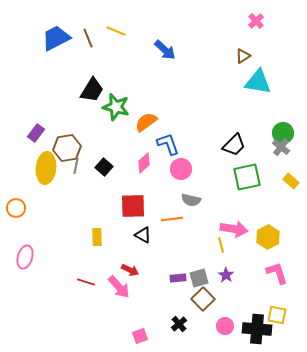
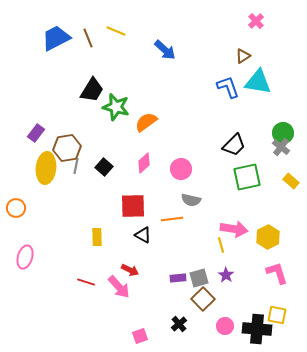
blue L-shape at (168, 144): moved 60 px right, 57 px up
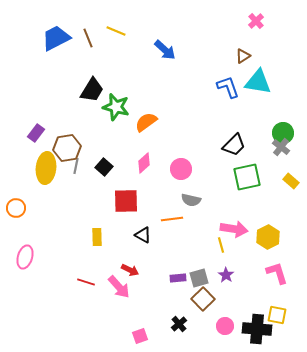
red square at (133, 206): moved 7 px left, 5 px up
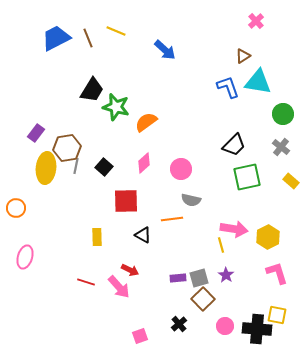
green circle at (283, 133): moved 19 px up
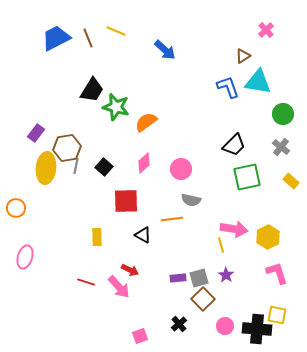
pink cross at (256, 21): moved 10 px right, 9 px down
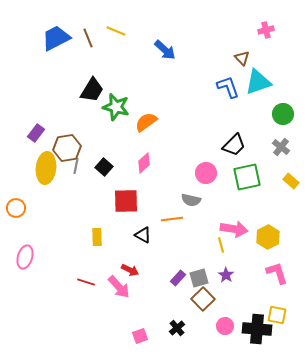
pink cross at (266, 30): rotated 28 degrees clockwise
brown triangle at (243, 56): moved 1 px left, 2 px down; rotated 42 degrees counterclockwise
cyan triangle at (258, 82): rotated 28 degrees counterclockwise
pink circle at (181, 169): moved 25 px right, 4 px down
purple rectangle at (178, 278): rotated 42 degrees counterclockwise
black cross at (179, 324): moved 2 px left, 4 px down
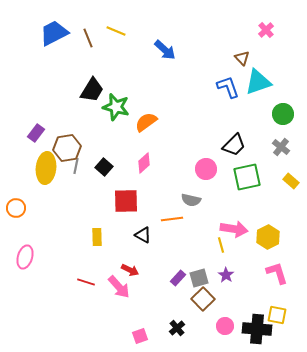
pink cross at (266, 30): rotated 28 degrees counterclockwise
blue trapezoid at (56, 38): moved 2 px left, 5 px up
pink circle at (206, 173): moved 4 px up
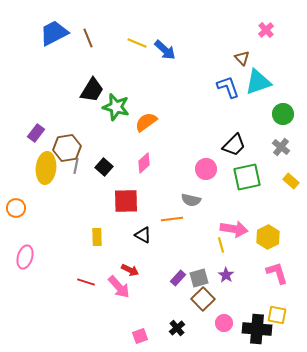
yellow line at (116, 31): moved 21 px right, 12 px down
pink circle at (225, 326): moved 1 px left, 3 px up
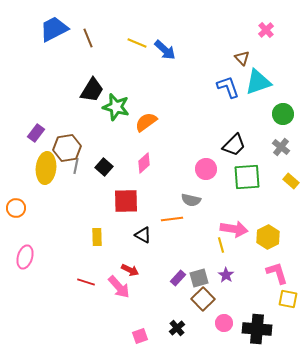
blue trapezoid at (54, 33): moved 4 px up
green square at (247, 177): rotated 8 degrees clockwise
yellow square at (277, 315): moved 11 px right, 16 px up
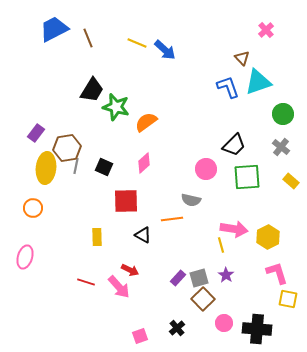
black square at (104, 167): rotated 18 degrees counterclockwise
orange circle at (16, 208): moved 17 px right
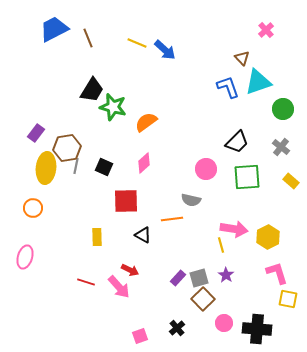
green star at (116, 107): moved 3 px left
green circle at (283, 114): moved 5 px up
black trapezoid at (234, 145): moved 3 px right, 3 px up
